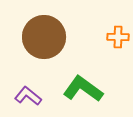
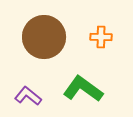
orange cross: moved 17 px left
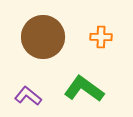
brown circle: moved 1 px left
green L-shape: moved 1 px right
